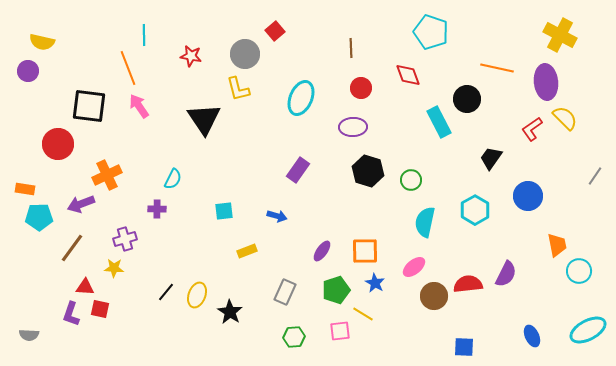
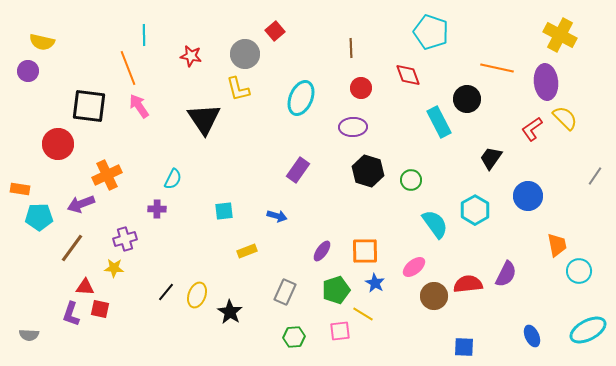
orange rectangle at (25, 189): moved 5 px left
cyan semicircle at (425, 222): moved 10 px right, 2 px down; rotated 132 degrees clockwise
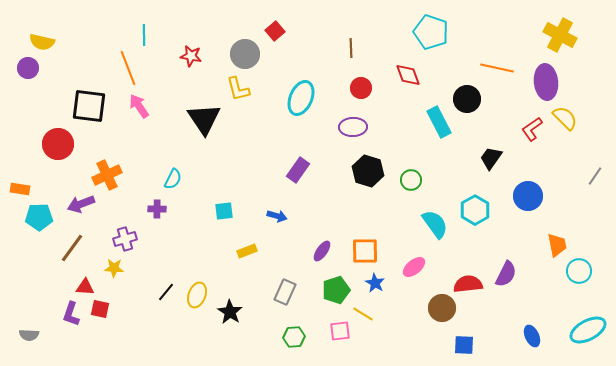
purple circle at (28, 71): moved 3 px up
brown circle at (434, 296): moved 8 px right, 12 px down
blue square at (464, 347): moved 2 px up
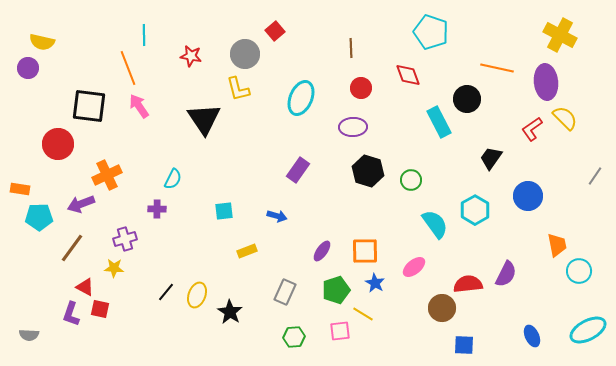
red triangle at (85, 287): rotated 24 degrees clockwise
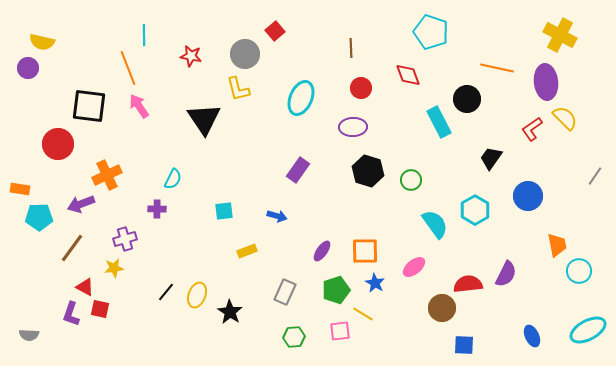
yellow star at (114, 268): rotated 12 degrees counterclockwise
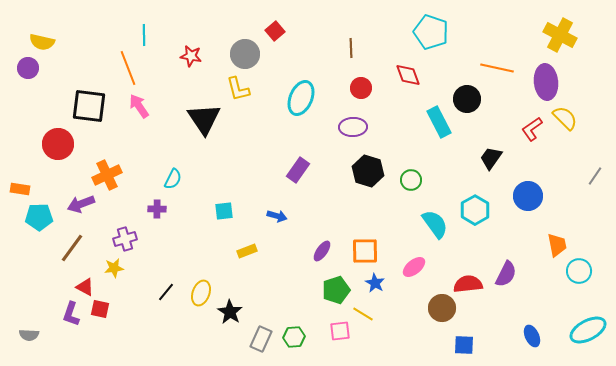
gray rectangle at (285, 292): moved 24 px left, 47 px down
yellow ellipse at (197, 295): moved 4 px right, 2 px up
